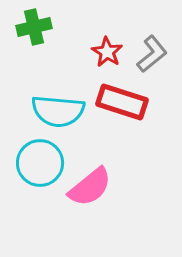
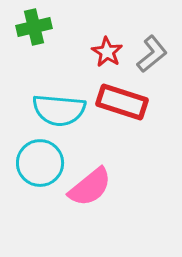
cyan semicircle: moved 1 px right, 1 px up
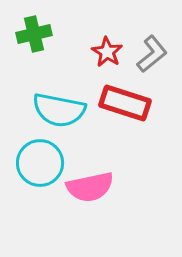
green cross: moved 7 px down
red rectangle: moved 3 px right, 1 px down
cyan semicircle: rotated 6 degrees clockwise
pink semicircle: rotated 27 degrees clockwise
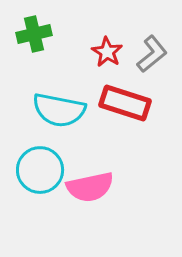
cyan circle: moved 7 px down
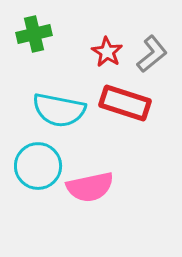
cyan circle: moved 2 px left, 4 px up
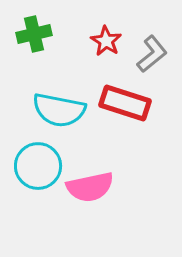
red star: moved 1 px left, 11 px up
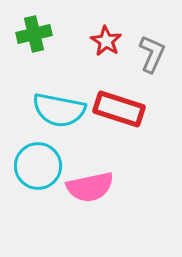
gray L-shape: rotated 27 degrees counterclockwise
red rectangle: moved 6 px left, 6 px down
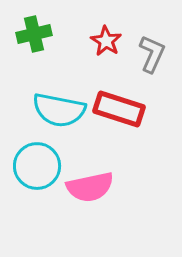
cyan circle: moved 1 px left
